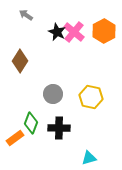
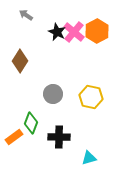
orange hexagon: moved 7 px left
black cross: moved 9 px down
orange rectangle: moved 1 px left, 1 px up
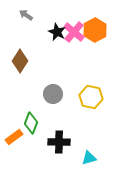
orange hexagon: moved 2 px left, 1 px up
black cross: moved 5 px down
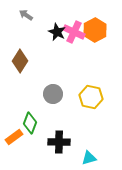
pink cross: rotated 15 degrees counterclockwise
green diamond: moved 1 px left
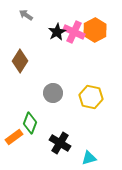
black star: rotated 18 degrees clockwise
gray circle: moved 1 px up
black cross: moved 1 px right, 1 px down; rotated 30 degrees clockwise
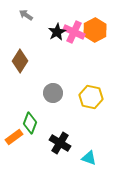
cyan triangle: rotated 35 degrees clockwise
